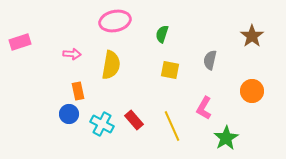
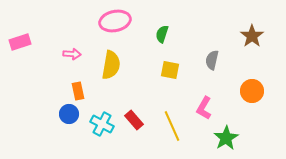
gray semicircle: moved 2 px right
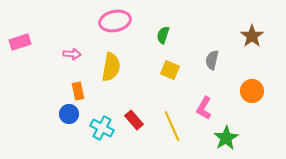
green semicircle: moved 1 px right, 1 px down
yellow semicircle: moved 2 px down
yellow square: rotated 12 degrees clockwise
cyan cross: moved 4 px down
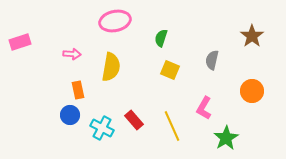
green semicircle: moved 2 px left, 3 px down
orange rectangle: moved 1 px up
blue circle: moved 1 px right, 1 px down
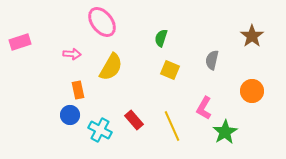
pink ellipse: moved 13 px left, 1 px down; rotated 64 degrees clockwise
yellow semicircle: rotated 20 degrees clockwise
cyan cross: moved 2 px left, 2 px down
green star: moved 1 px left, 6 px up
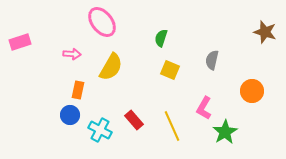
brown star: moved 13 px right, 4 px up; rotated 20 degrees counterclockwise
orange rectangle: rotated 24 degrees clockwise
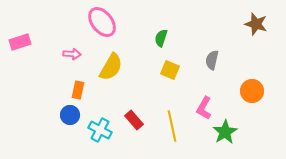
brown star: moved 9 px left, 8 px up
yellow line: rotated 12 degrees clockwise
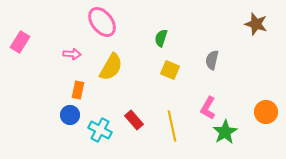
pink rectangle: rotated 40 degrees counterclockwise
orange circle: moved 14 px right, 21 px down
pink L-shape: moved 4 px right
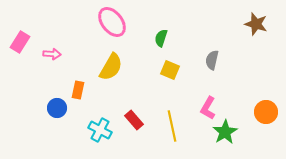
pink ellipse: moved 10 px right
pink arrow: moved 20 px left
blue circle: moved 13 px left, 7 px up
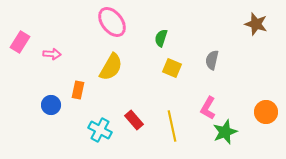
yellow square: moved 2 px right, 2 px up
blue circle: moved 6 px left, 3 px up
green star: rotated 10 degrees clockwise
